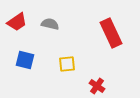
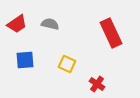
red trapezoid: moved 2 px down
blue square: rotated 18 degrees counterclockwise
yellow square: rotated 30 degrees clockwise
red cross: moved 2 px up
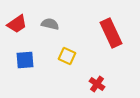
yellow square: moved 8 px up
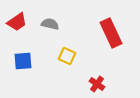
red trapezoid: moved 2 px up
blue square: moved 2 px left, 1 px down
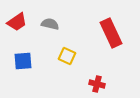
red cross: rotated 21 degrees counterclockwise
